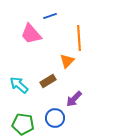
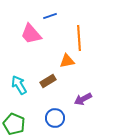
orange triangle: rotated 35 degrees clockwise
cyan arrow: rotated 18 degrees clockwise
purple arrow: moved 9 px right; rotated 18 degrees clockwise
green pentagon: moved 9 px left; rotated 15 degrees clockwise
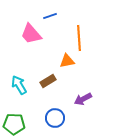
green pentagon: rotated 20 degrees counterclockwise
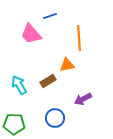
orange triangle: moved 4 px down
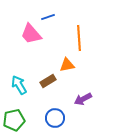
blue line: moved 2 px left, 1 px down
green pentagon: moved 4 px up; rotated 15 degrees counterclockwise
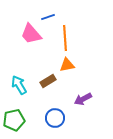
orange line: moved 14 px left
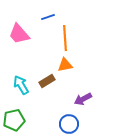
pink trapezoid: moved 12 px left
orange triangle: moved 2 px left
brown rectangle: moved 1 px left
cyan arrow: moved 2 px right
blue circle: moved 14 px right, 6 px down
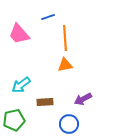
brown rectangle: moved 2 px left, 21 px down; rotated 28 degrees clockwise
cyan arrow: rotated 96 degrees counterclockwise
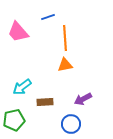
pink trapezoid: moved 1 px left, 2 px up
cyan arrow: moved 1 px right, 2 px down
blue circle: moved 2 px right
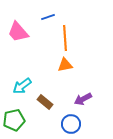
cyan arrow: moved 1 px up
brown rectangle: rotated 42 degrees clockwise
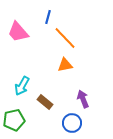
blue line: rotated 56 degrees counterclockwise
orange line: rotated 40 degrees counterclockwise
cyan arrow: rotated 24 degrees counterclockwise
purple arrow: rotated 96 degrees clockwise
blue circle: moved 1 px right, 1 px up
